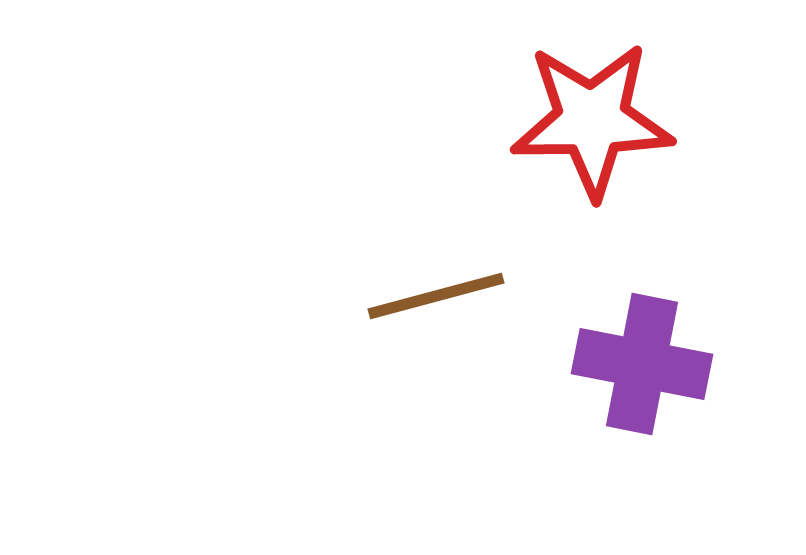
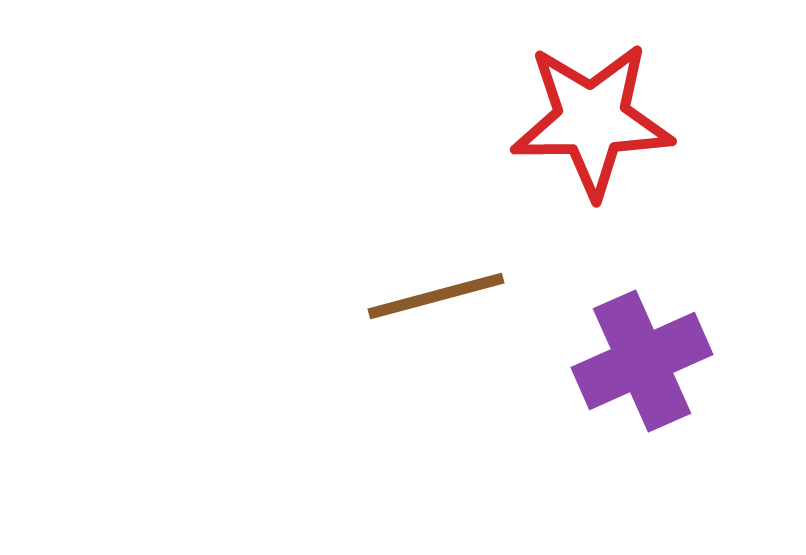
purple cross: moved 3 px up; rotated 35 degrees counterclockwise
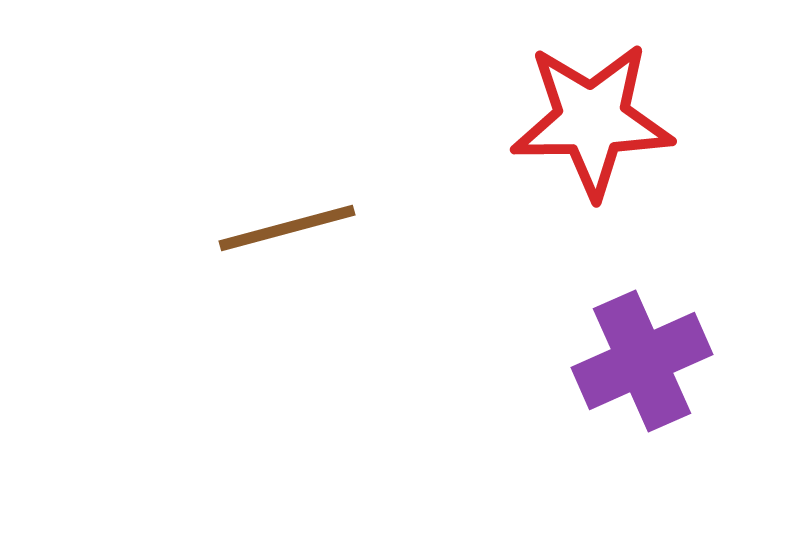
brown line: moved 149 px left, 68 px up
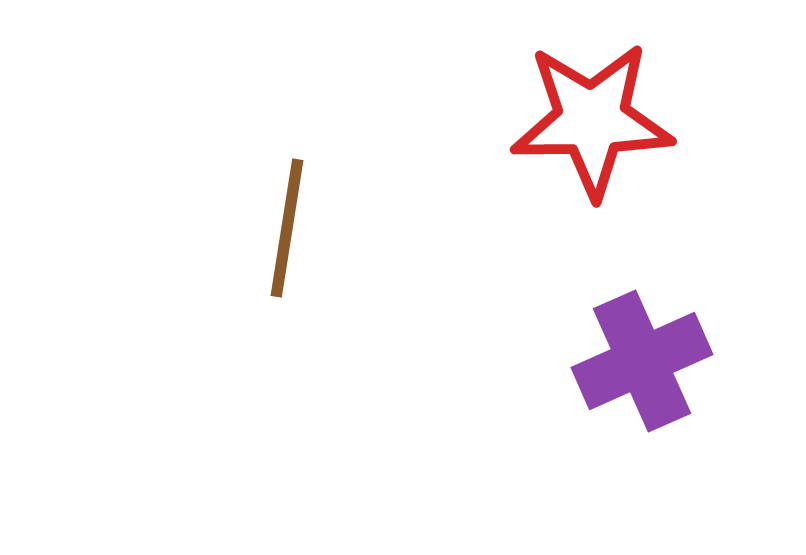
brown line: rotated 66 degrees counterclockwise
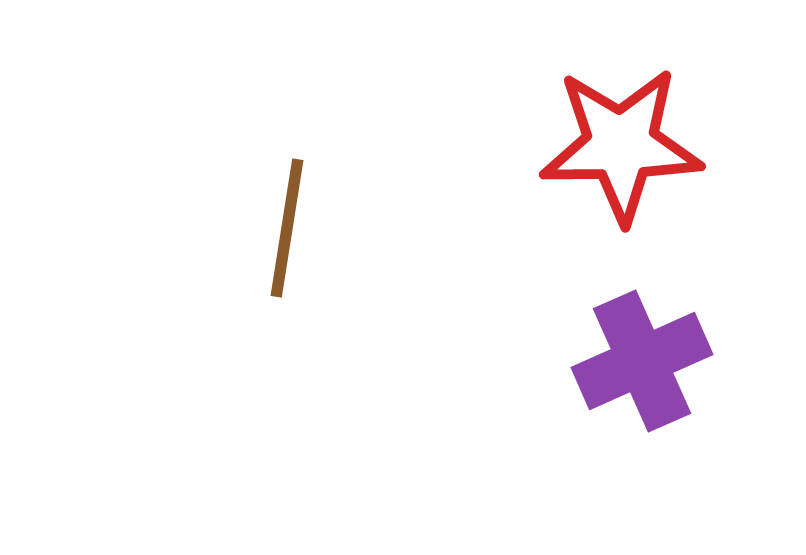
red star: moved 29 px right, 25 px down
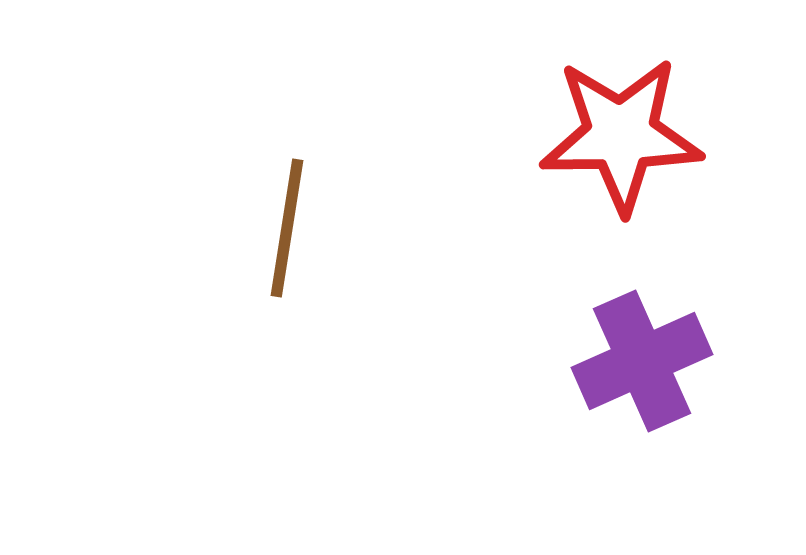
red star: moved 10 px up
